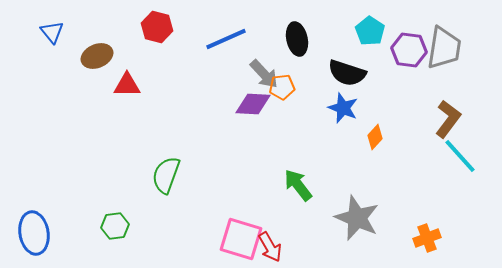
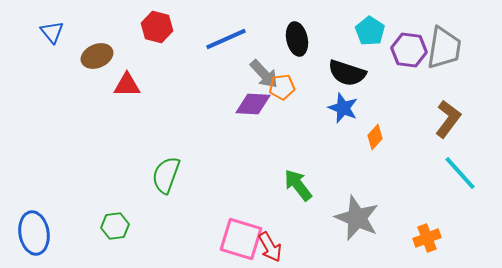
cyan line: moved 17 px down
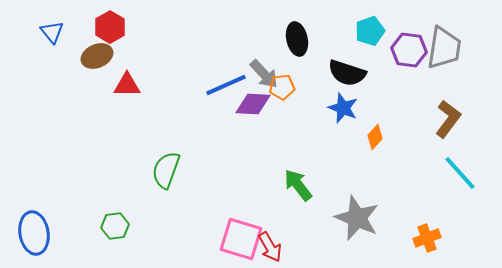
red hexagon: moved 47 px left; rotated 16 degrees clockwise
cyan pentagon: rotated 20 degrees clockwise
blue line: moved 46 px down
green semicircle: moved 5 px up
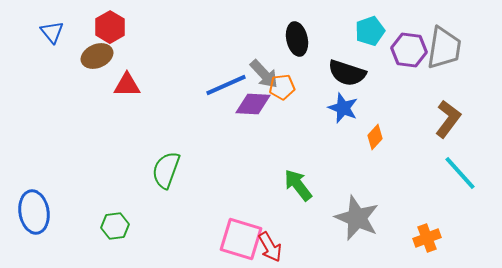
blue ellipse: moved 21 px up
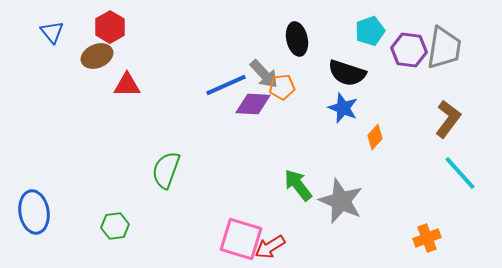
gray star: moved 16 px left, 17 px up
red arrow: rotated 88 degrees clockwise
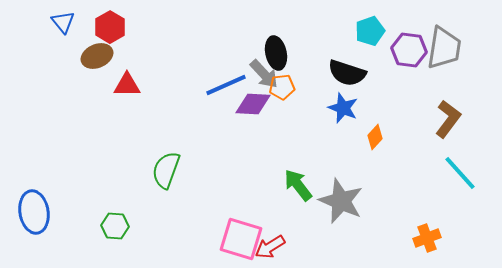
blue triangle: moved 11 px right, 10 px up
black ellipse: moved 21 px left, 14 px down
green hexagon: rotated 12 degrees clockwise
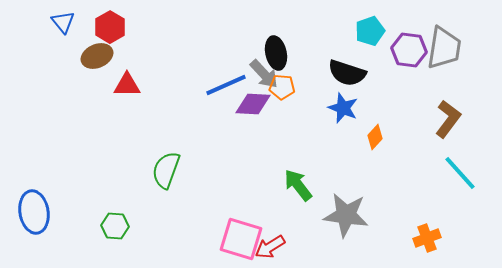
orange pentagon: rotated 10 degrees clockwise
gray star: moved 5 px right, 14 px down; rotated 15 degrees counterclockwise
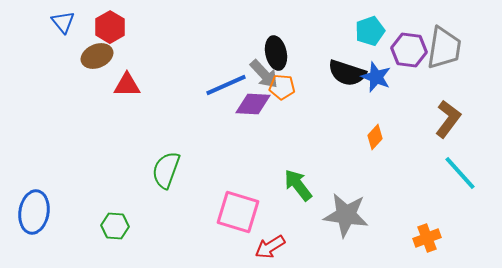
blue star: moved 33 px right, 31 px up
blue ellipse: rotated 18 degrees clockwise
pink square: moved 3 px left, 27 px up
